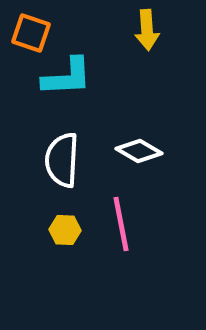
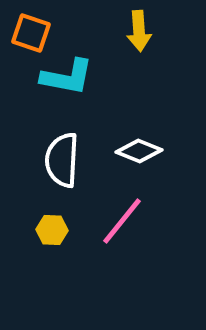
yellow arrow: moved 8 px left, 1 px down
cyan L-shape: rotated 14 degrees clockwise
white diamond: rotated 9 degrees counterclockwise
pink line: moved 1 px right, 3 px up; rotated 50 degrees clockwise
yellow hexagon: moved 13 px left
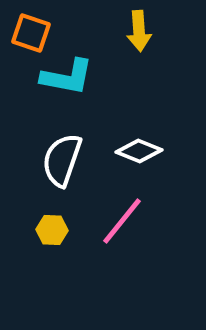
white semicircle: rotated 16 degrees clockwise
